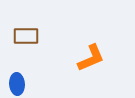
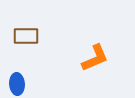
orange L-shape: moved 4 px right
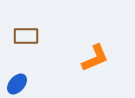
blue ellipse: rotated 45 degrees clockwise
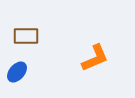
blue ellipse: moved 12 px up
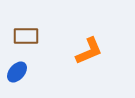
orange L-shape: moved 6 px left, 7 px up
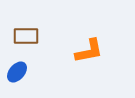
orange L-shape: rotated 12 degrees clockwise
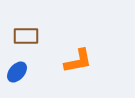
orange L-shape: moved 11 px left, 10 px down
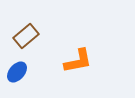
brown rectangle: rotated 40 degrees counterclockwise
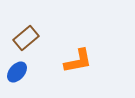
brown rectangle: moved 2 px down
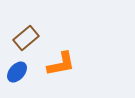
orange L-shape: moved 17 px left, 3 px down
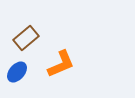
orange L-shape: rotated 12 degrees counterclockwise
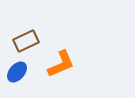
brown rectangle: moved 3 px down; rotated 15 degrees clockwise
